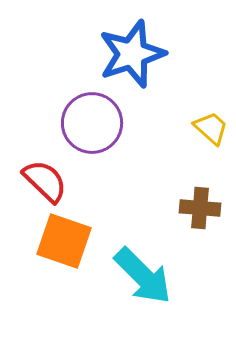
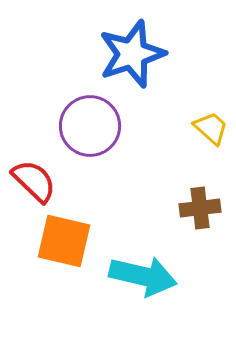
purple circle: moved 2 px left, 3 px down
red semicircle: moved 11 px left
brown cross: rotated 12 degrees counterclockwise
orange square: rotated 6 degrees counterclockwise
cyan arrow: rotated 32 degrees counterclockwise
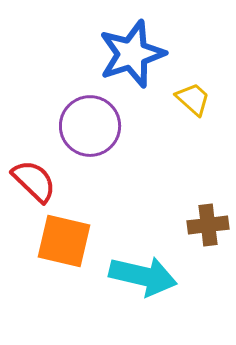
yellow trapezoid: moved 18 px left, 29 px up
brown cross: moved 8 px right, 17 px down
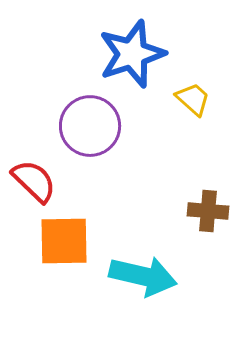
brown cross: moved 14 px up; rotated 12 degrees clockwise
orange square: rotated 14 degrees counterclockwise
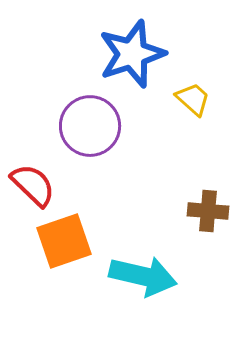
red semicircle: moved 1 px left, 4 px down
orange square: rotated 18 degrees counterclockwise
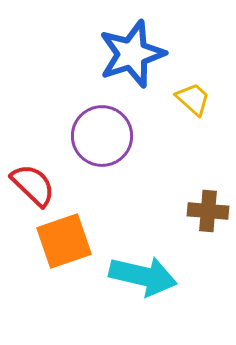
purple circle: moved 12 px right, 10 px down
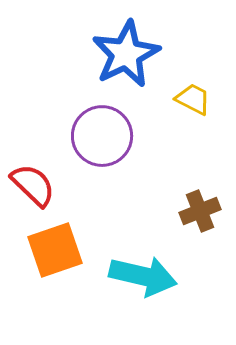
blue star: moved 6 px left; rotated 8 degrees counterclockwise
yellow trapezoid: rotated 15 degrees counterclockwise
brown cross: moved 8 px left; rotated 27 degrees counterclockwise
orange square: moved 9 px left, 9 px down
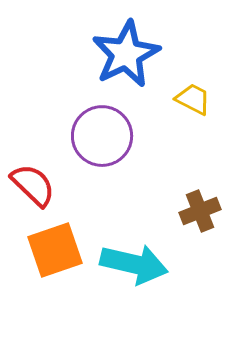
cyan arrow: moved 9 px left, 12 px up
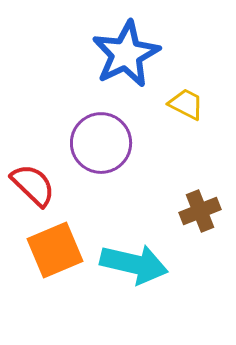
yellow trapezoid: moved 7 px left, 5 px down
purple circle: moved 1 px left, 7 px down
orange square: rotated 4 degrees counterclockwise
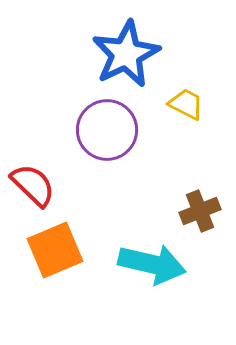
purple circle: moved 6 px right, 13 px up
cyan arrow: moved 18 px right
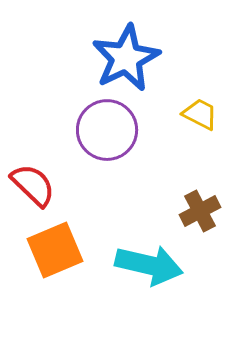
blue star: moved 4 px down
yellow trapezoid: moved 14 px right, 10 px down
brown cross: rotated 6 degrees counterclockwise
cyan arrow: moved 3 px left, 1 px down
